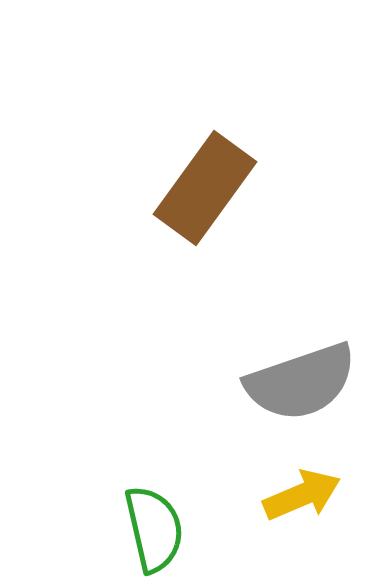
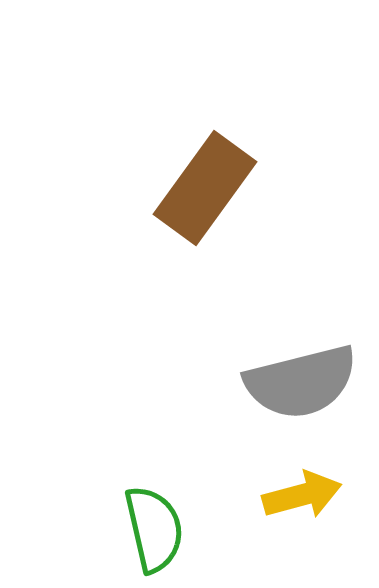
gray semicircle: rotated 5 degrees clockwise
yellow arrow: rotated 8 degrees clockwise
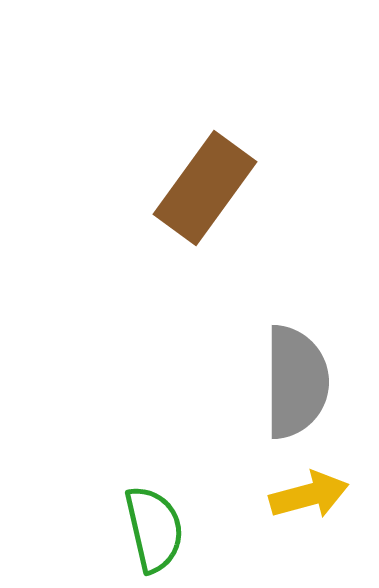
gray semicircle: moved 5 px left; rotated 76 degrees counterclockwise
yellow arrow: moved 7 px right
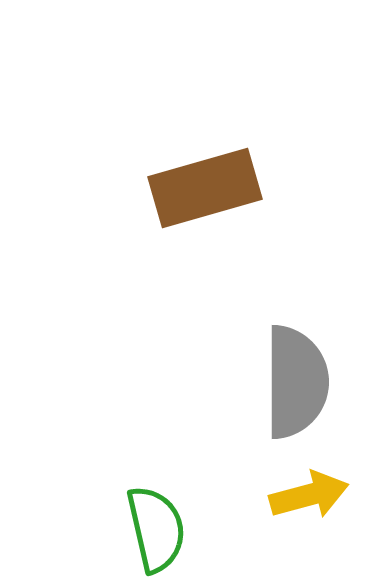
brown rectangle: rotated 38 degrees clockwise
green semicircle: moved 2 px right
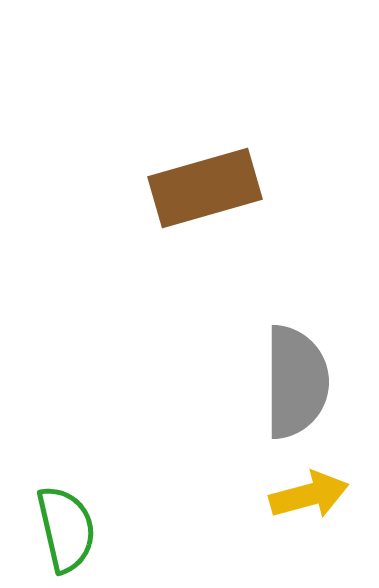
green semicircle: moved 90 px left
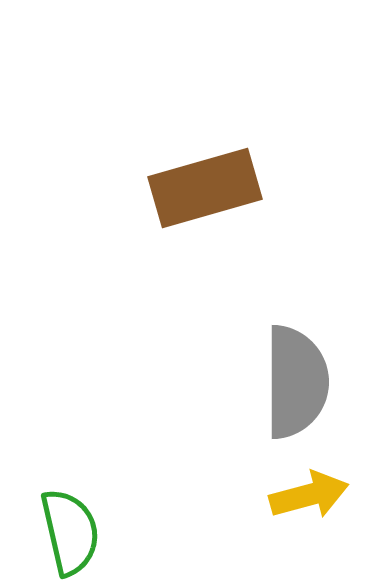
green semicircle: moved 4 px right, 3 px down
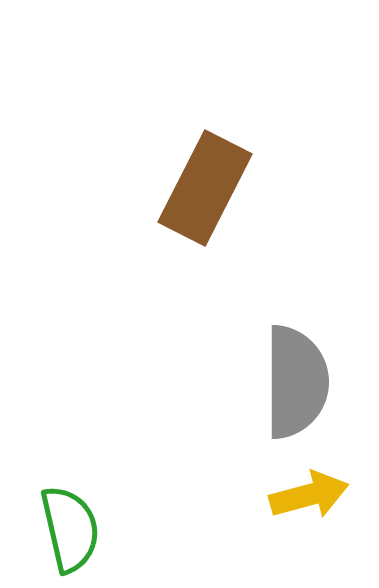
brown rectangle: rotated 47 degrees counterclockwise
green semicircle: moved 3 px up
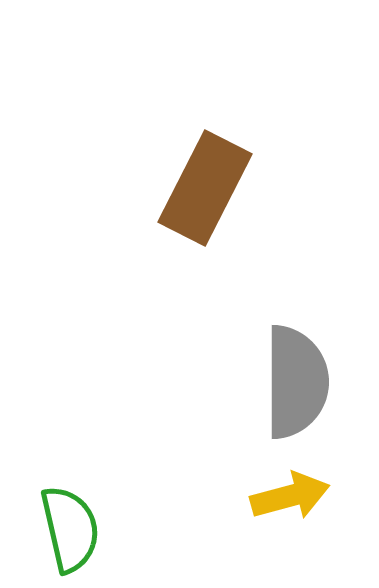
yellow arrow: moved 19 px left, 1 px down
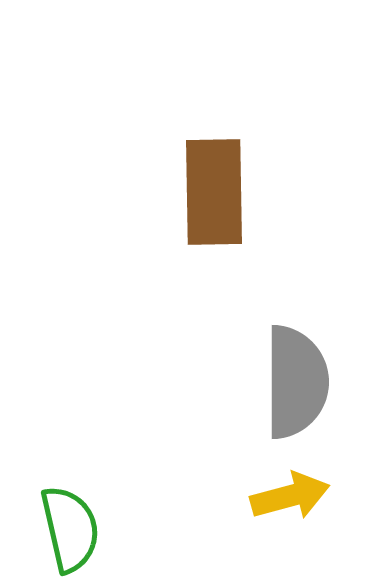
brown rectangle: moved 9 px right, 4 px down; rotated 28 degrees counterclockwise
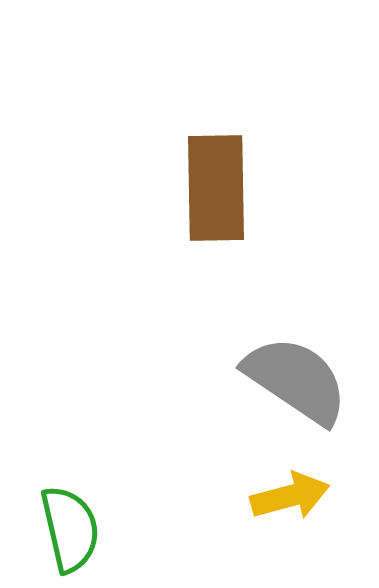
brown rectangle: moved 2 px right, 4 px up
gray semicircle: moved 2 px up; rotated 56 degrees counterclockwise
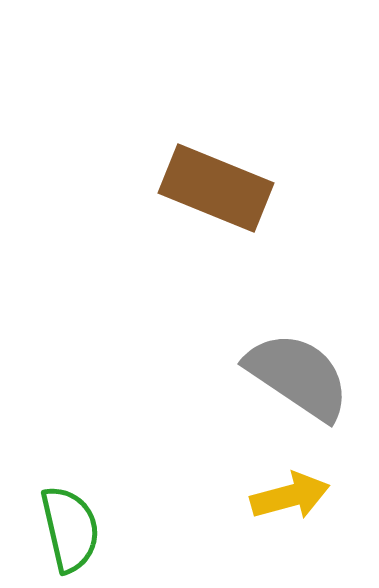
brown rectangle: rotated 67 degrees counterclockwise
gray semicircle: moved 2 px right, 4 px up
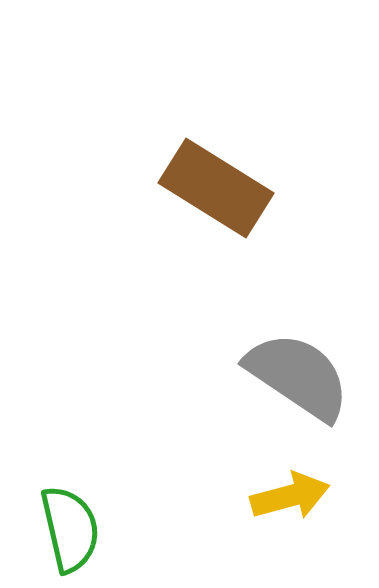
brown rectangle: rotated 10 degrees clockwise
